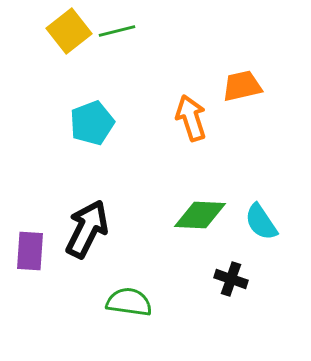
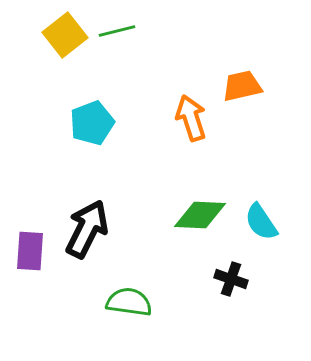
yellow square: moved 4 px left, 4 px down
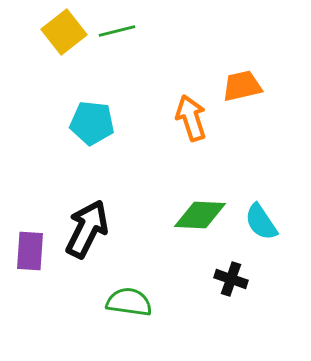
yellow square: moved 1 px left, 3 px up
cyan pentagon: rotated 27 degrees clockwise
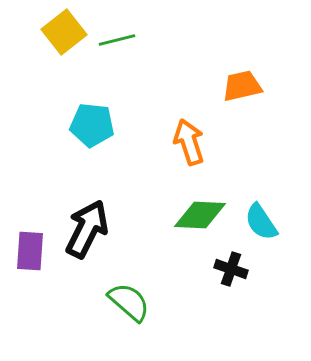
green line: moved 9 px down
orange arrow: moved 2 px left, 24 px down
cyan pentagon: moved 2 px down
black cross: moved 10 px up
green semicircle: rotated 33 degrees clockwise
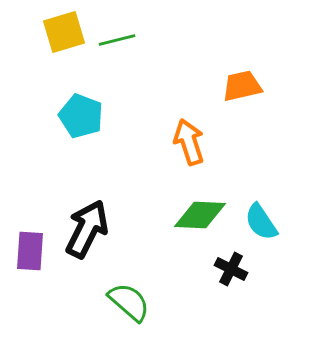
yellow square: rotated 21 degrees clockwise
cyan pentagon: moved 11 px left, 9 px up; rotated 15 degrees clockwise
black cross: rotated 8 degrees clockwise
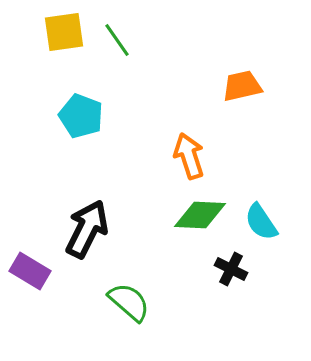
yellow square: rotated 9 degrees clockwise
green line: rotated 69 degrees clockwise
orange arrow: moved 14 px down
purple rectangle: moved 20 px down; rotated 63 degrees counterclockwise
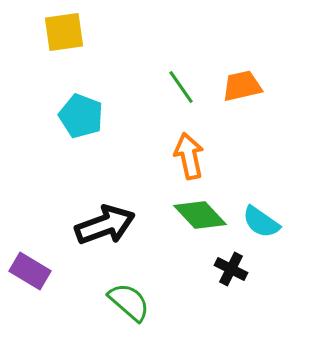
green line: moved 64 px right, 47 px down
orange arrow: rotated 6 degrees clockwise
green diamond: rotated 44 degrees clockwise
cyan semicircle: rotated 21 degrees counterclockwise
black arrow: moved 18 px right, 4 px up; rotated 44 degrees clockwise
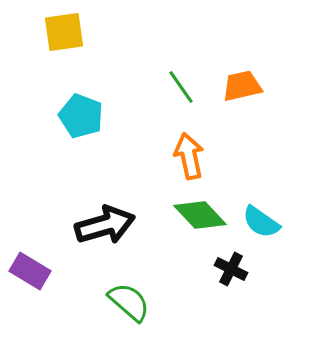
black arrow: rotated 4 degrees clockwise
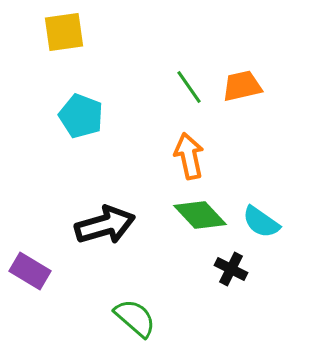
green line: moved 8 px right
green semicircle: moved 6 px right, 16 px down
